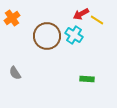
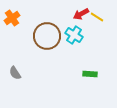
yellow line: moved 3 px up
green rectangle: moved 3 px right, 5 px up
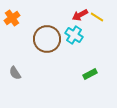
red arrow: moved 1 px left, 1 px down
brown circle: moved 3 px down
green rectangle: rotated 32 degrees counterclockwise
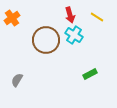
red arrow: moved 10 px left; rotated 77 degrees counterclockwise
brown circle: moved 1 px left, 1 px down
gray semicircle: moved 2 px right, 7 px down; rotated 64 degrees clockwise
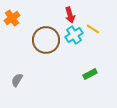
yellow line: moved 4 px left, 12 px down
cyan cross: rotated 24 degrees clockwise
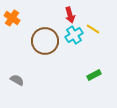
orange cross: rotated 21 degrees counterclockwise
brown circle: moved 1 px left, 1 px down
green rectangle: moved 4 px right, 1 px down
gray semicircle: rotated 88 degrees clockwise
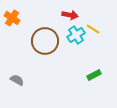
red arrow: rotated 63 degrees counterclockwise
cyan cross: moved 2 px right
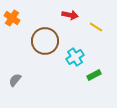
yellow line: moved 3 px right, 2 px up
cyan cross: moved 1 px left, 22 px down
gray semicircle: moved 2 px left; rotated 80 degrees counterclockwise
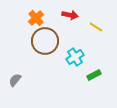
orange cross: moved 24 px right; rotated 14 degrees clockwise
